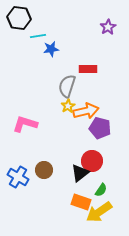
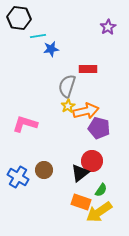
purple pentagon: moved 1 px left
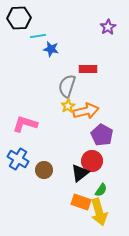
black hexagon: rotated 10 degrees counterclockwise
blue star: rotated 21 degrees clockwise
purple pentagon: moved 3 px right, 7 px down; rotated 15 degrees clockwise
blue cross: moved 18 px up
yellow arrow: rotated 72 degrees counterclockwise
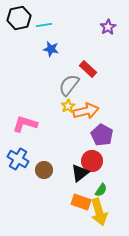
black hexagon: rotated 10 degrees counterclockwise
cyan line: moved 6 px right, 11 px up
red rectangle: rotated 42 degrees clockwise
gray semicircle: moved 2 px right, 1 px up; rotated 20 degrees clockwise
